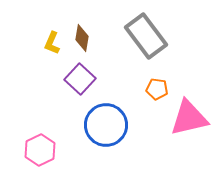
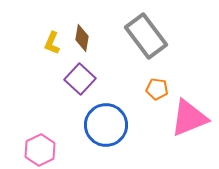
pink triangle: rotated 9 degrees counterclockwise
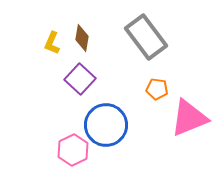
gray rectangle: moved 1 px down
pink hexagon: moved 33 px right
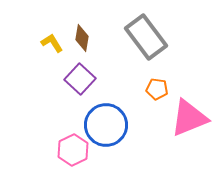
yellow L-shape: rotated 125 degrees clockwise
